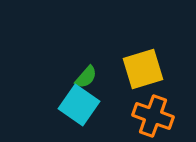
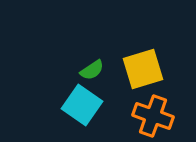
green semicircle: moved 6 px right, 7 px up; rotated 15 degrees clockwise
cyan square: moved 3 px right
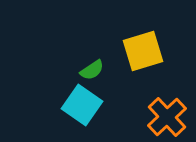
yellow square: moved 18 px up
orange cross: moved 14 px right, 1 px down; rotated 27 degrees clockwise
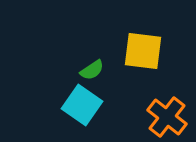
yellow square: rotated 24 degrees clockwise
orange cross: rotated 9 degrees counterclockwise
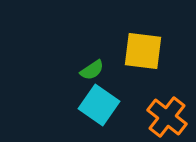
cyan square: moved 17 px right
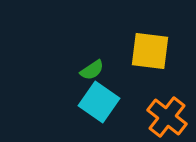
yellow square: moved 7 px right
cyan square: moved 3 px up
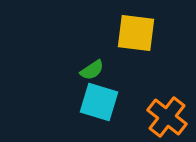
yellow square: moved 14 px left, 18 px up
cyan square: rotated 18 degrees counterclockwise
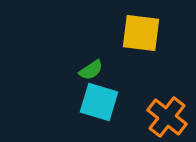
yellow square: moved 5 px right
green semicircle: moved 1 px left
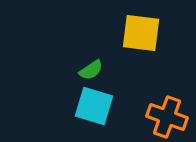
cyan square: moved 5 px left, 4 px down
orange cross: rotated 18 degrees counterclockwise
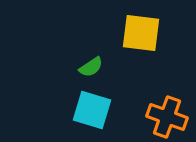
green semicircle: moved 3 px up
cyan square: moved 2 px left, 4 px down
